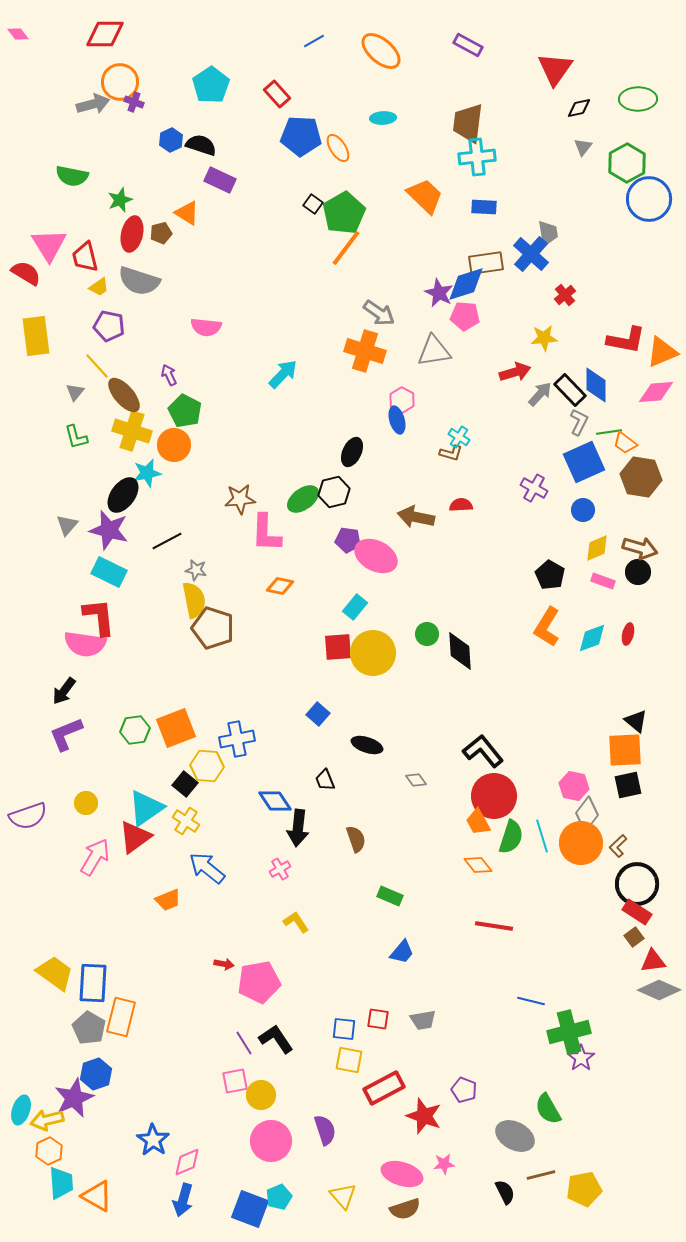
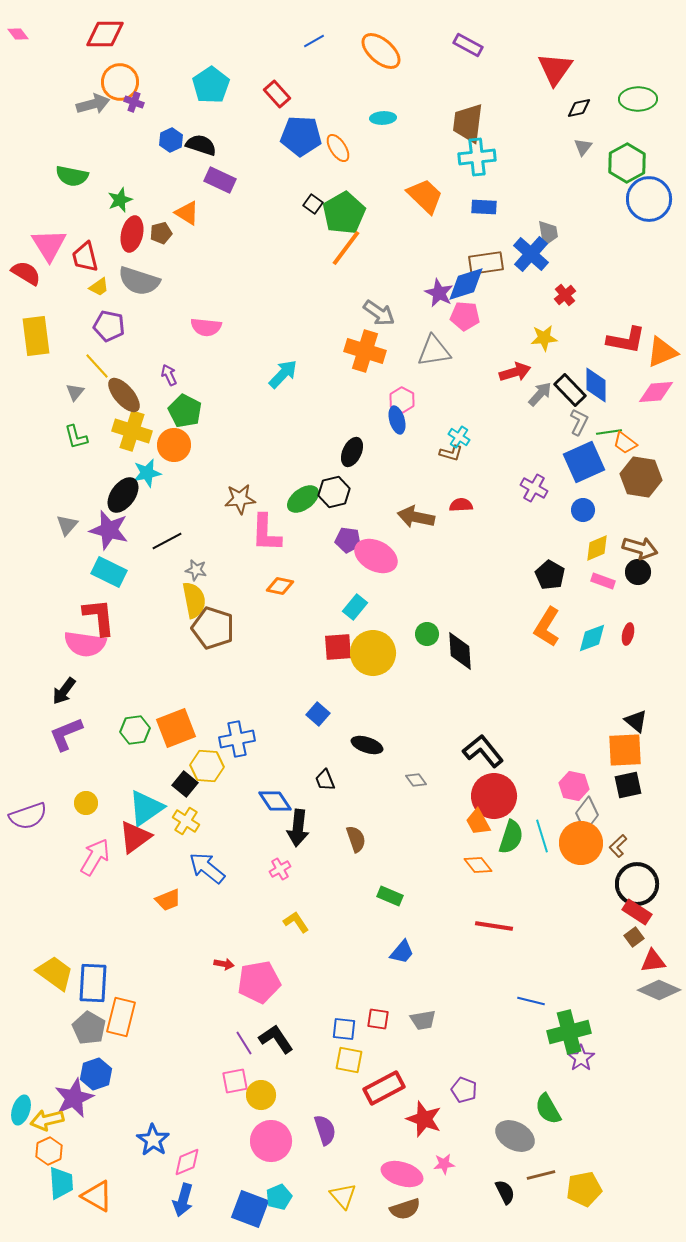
red star at (424, 1116): moved 3 px down
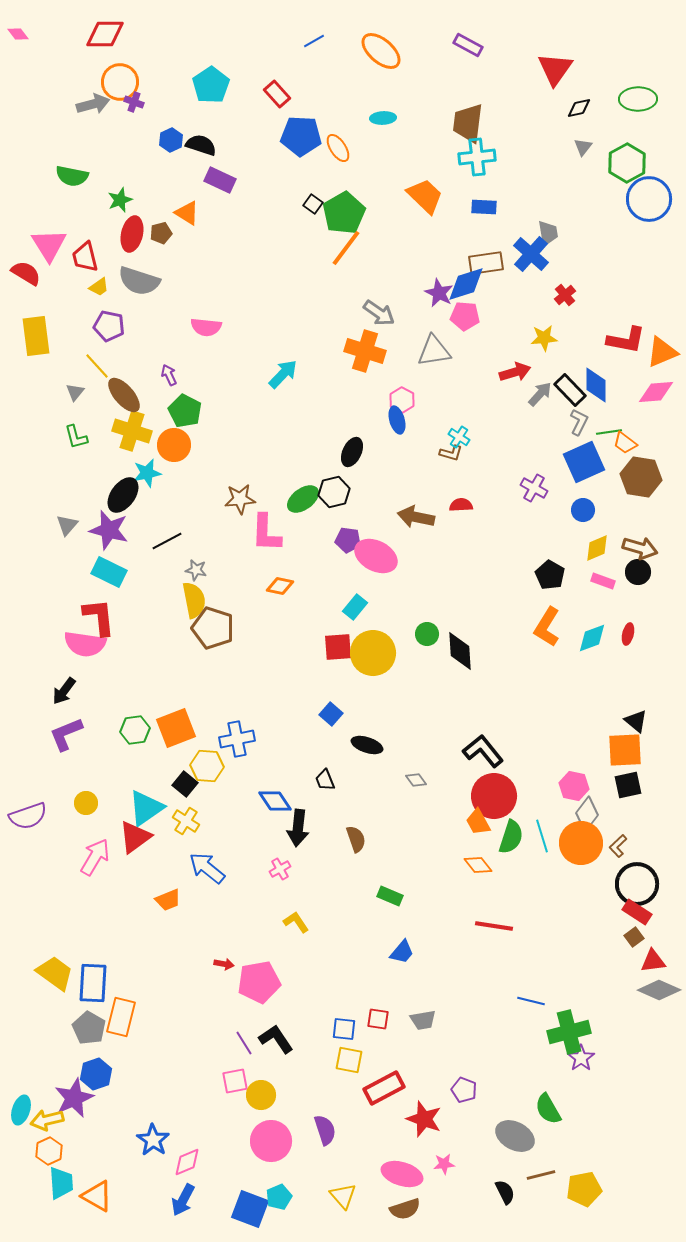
blue square at (318, 714): moved 13 px right
blue arrow at (183, 1200): rotated 12 degrees clockwise
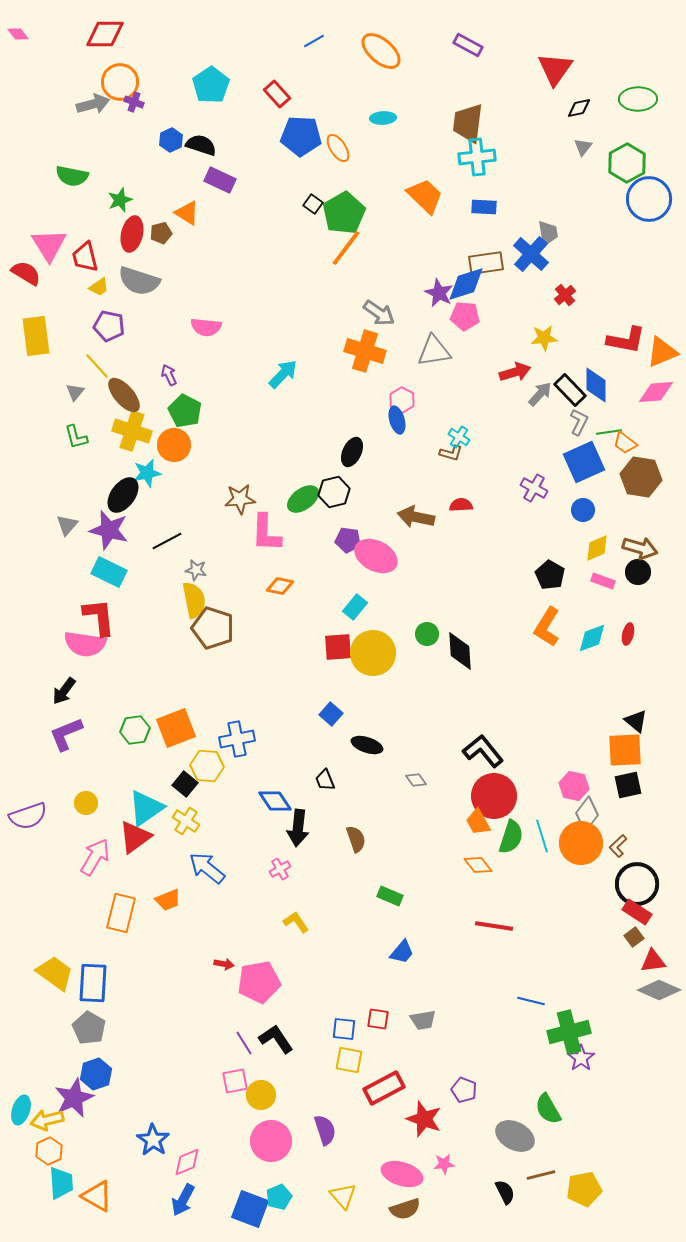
orange rectangle at (121, 1017): moved 104 px up
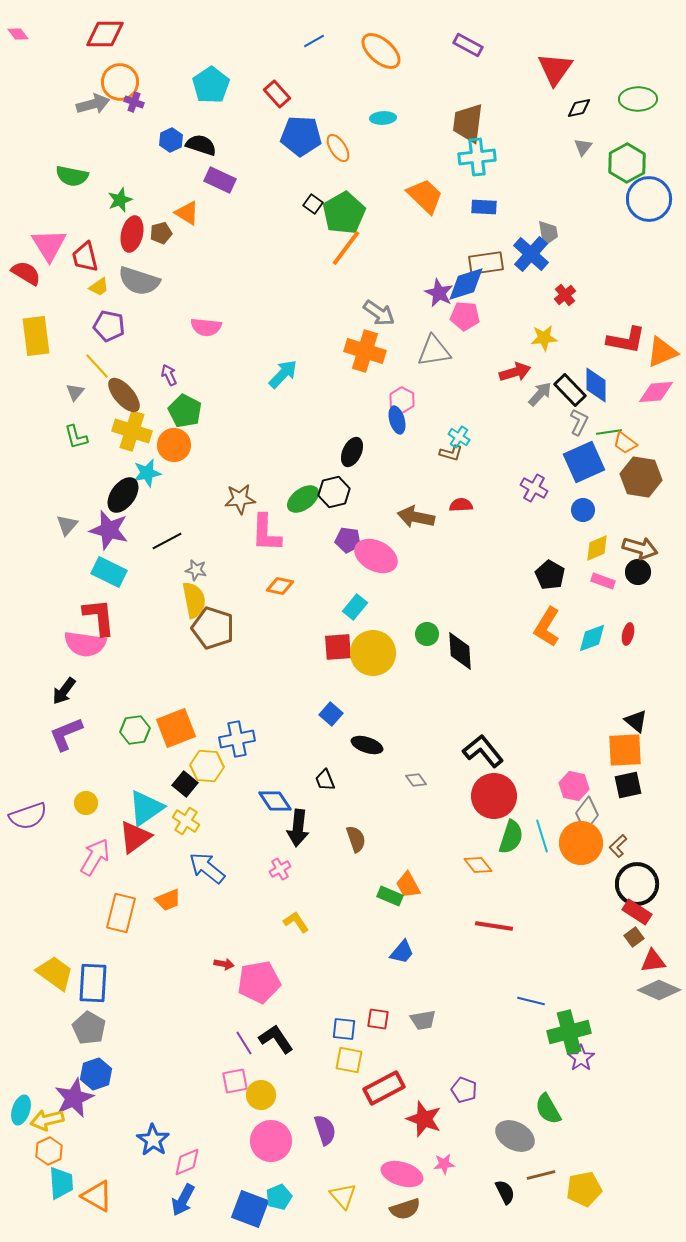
orange trapezoid at (478, 822): moved 70 px left, 63 px down
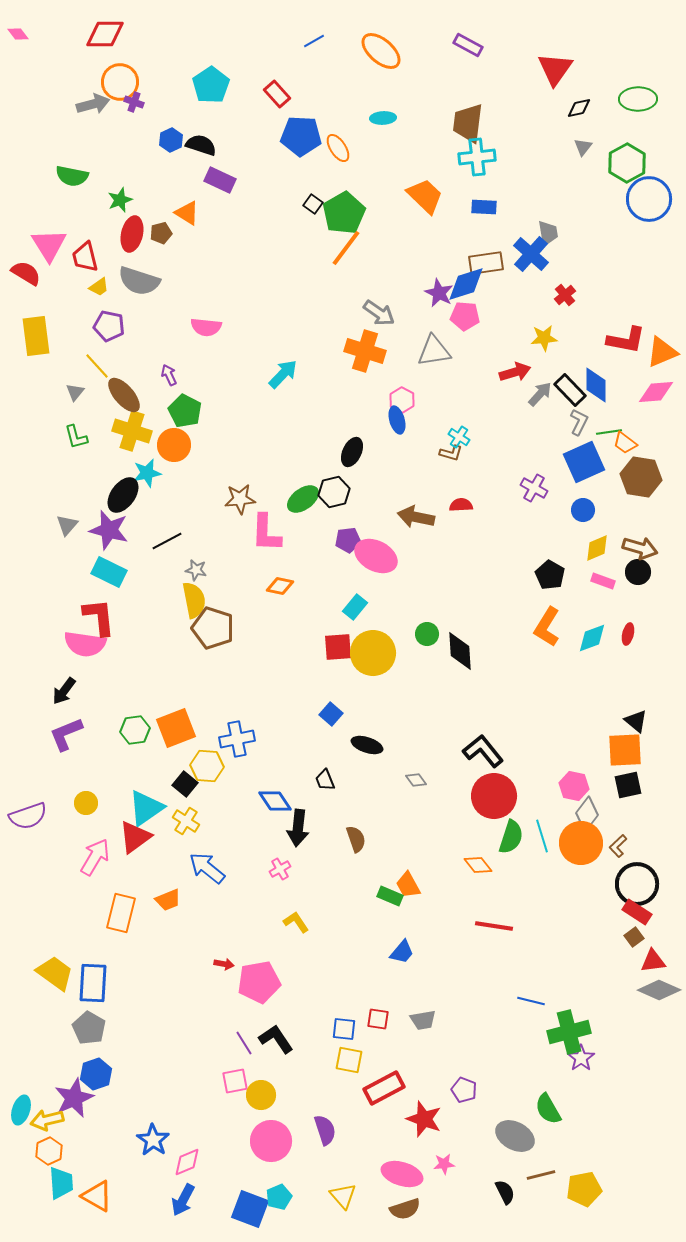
purple pentagon at (348, 540): rotated 15 degrees counterclockwise
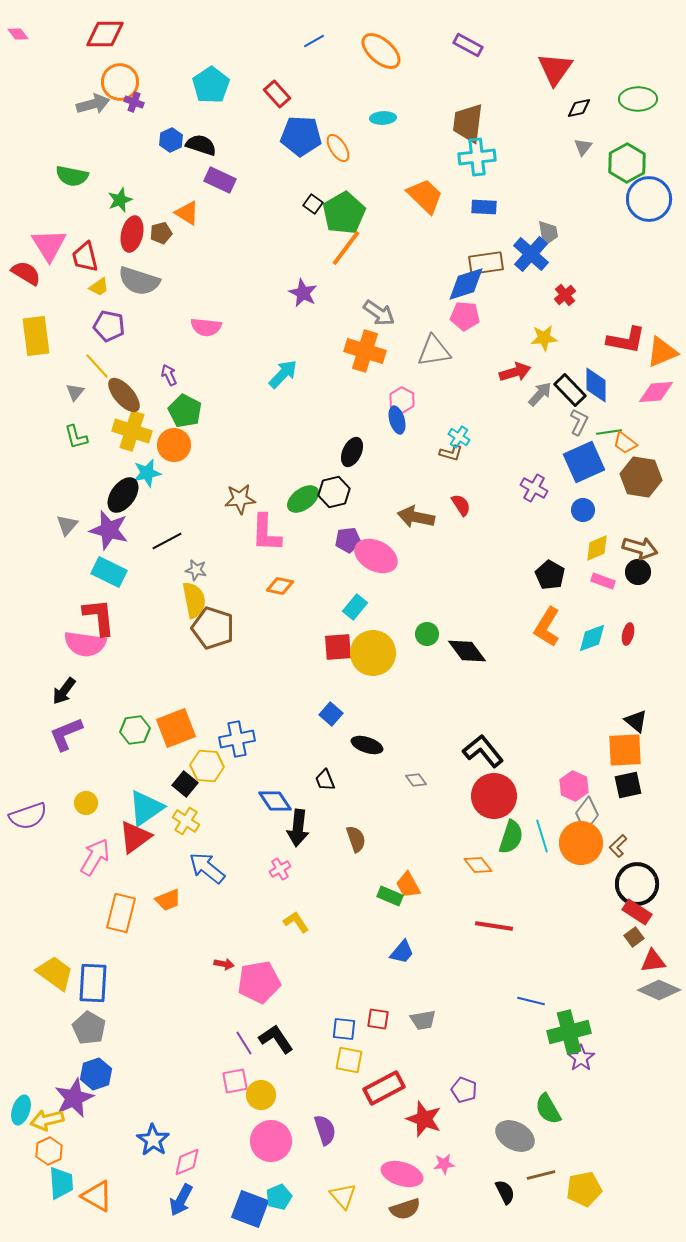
purple star at (439, 293): moved 136 px left
red semicircle at (461, 505): rotated 60 degrees clockwise
black diamond at (460, 651): moved 7 px right; rotated 33 degrees counterclockwise
pink hexagon at (574, 786): rotated 12 degrees clockwise
blue arrow at (183, 1200): moved 2 px left
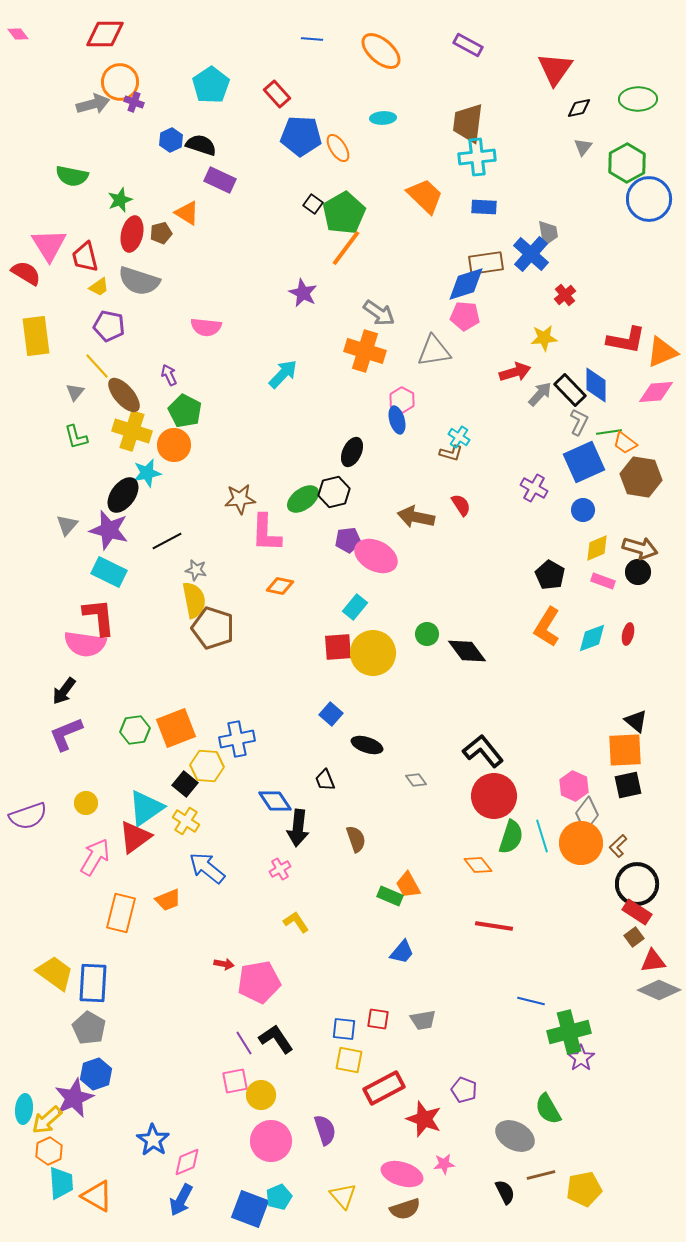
blue line at (314, 41): moved 2 px left, 2 px up; rotated 35 degrees clockwise
cyan ellipse at (21, 1110): moved 3 px right, 1 px up; rotated 12 degrees counterclockwise
yellow arrow at (47, 1120): rotated 28 degrees counterclockwise
